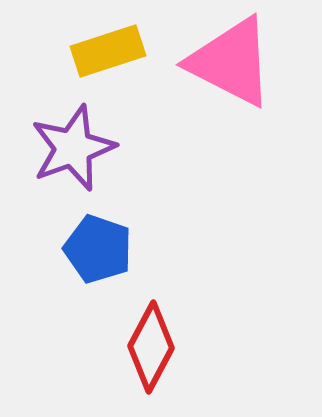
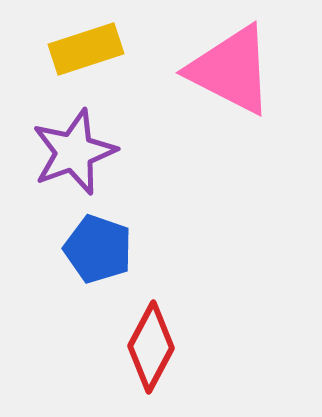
yellow rectangle: moved 22 px left, 2 px up
pink triangle: moved 8 px down
purple star: moved 1 px right, 4 px down
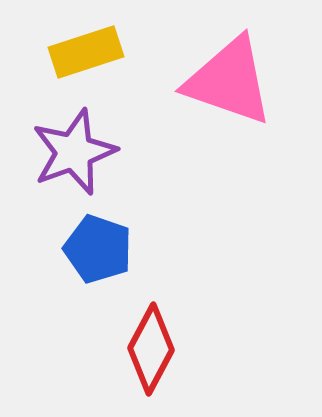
yellow rectangle: moved 3 px down
pink triangle: moved 2 px left, 11 px down; rotated 8 degrees counterclockwise
red diamond: moved 2 px down
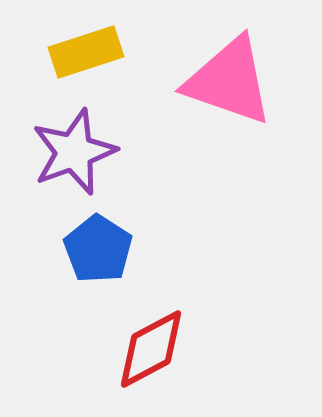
blue pentagon: rotated 14 degrees clockwise
red diamond: rotated 34 degrees clockwise
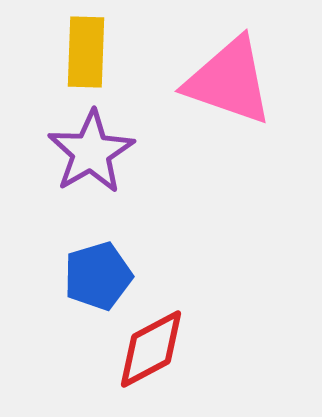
yellow rectangle: rotated 70 degrees counterclockwise
purple star: moved 17 px right; rotated 10 degrees counterclockwise
blue pentagon: moved 27 px down; rotated 22 degrees clockwise
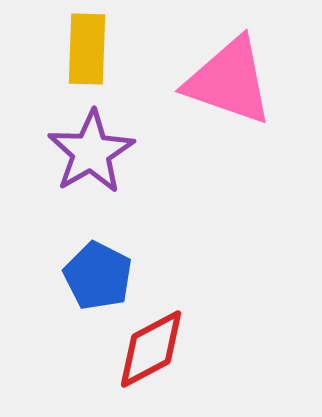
yellow rectangle: moved 1 px right, 3 px up
blue pentagon: rotated 28 degrees counterclockwise
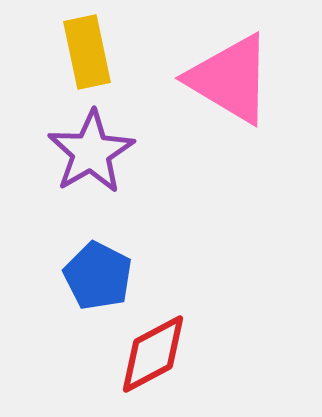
yellow rectangle: moved 3 px down; rotated 14 degrees counterclockwise
pink triangle: moved 1 px right, 2 px up; rotated 12 degrees clockwise
red diamond: moved 2 px right, 5 px down
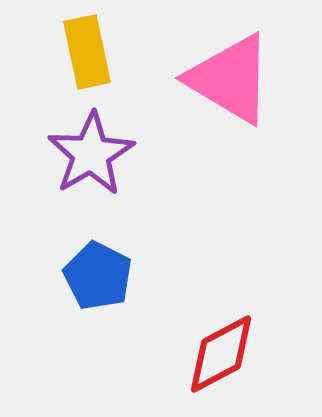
purple star: moved 2 px down
red diamond: moved 68 px right
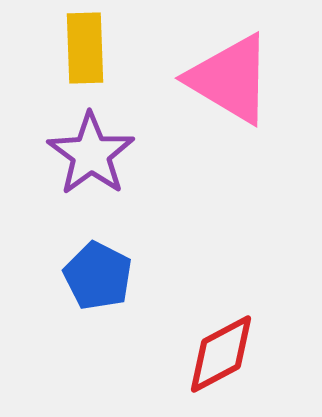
yellow rectangle: moved 2 px left, 4 px up; rotated 10 degrees clockwise
purple star: rotated 6 degrees counterclockwise
